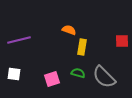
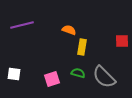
purple line: moved 3 px right, 15 px up
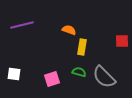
green semicircle: moved 1 px right, 1 px up
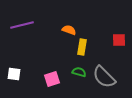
red square: moved 3 px left, 1 px up
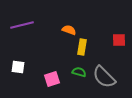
white square: moved 4 px right, 7 px up
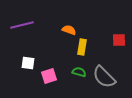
white square: moved 10 px right, 4 px up
pink square: moved 3 px left, 3 px up
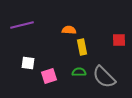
orange semicircle: rotated 16 degrees counterclockwise
yellow rectangle: rotated 21 degrees counterclockwise
green semicircle: rotated 16 degrees counterclockwise
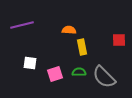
white square: moved 2 px right
pink square: moved 6 px right, 2 px up
